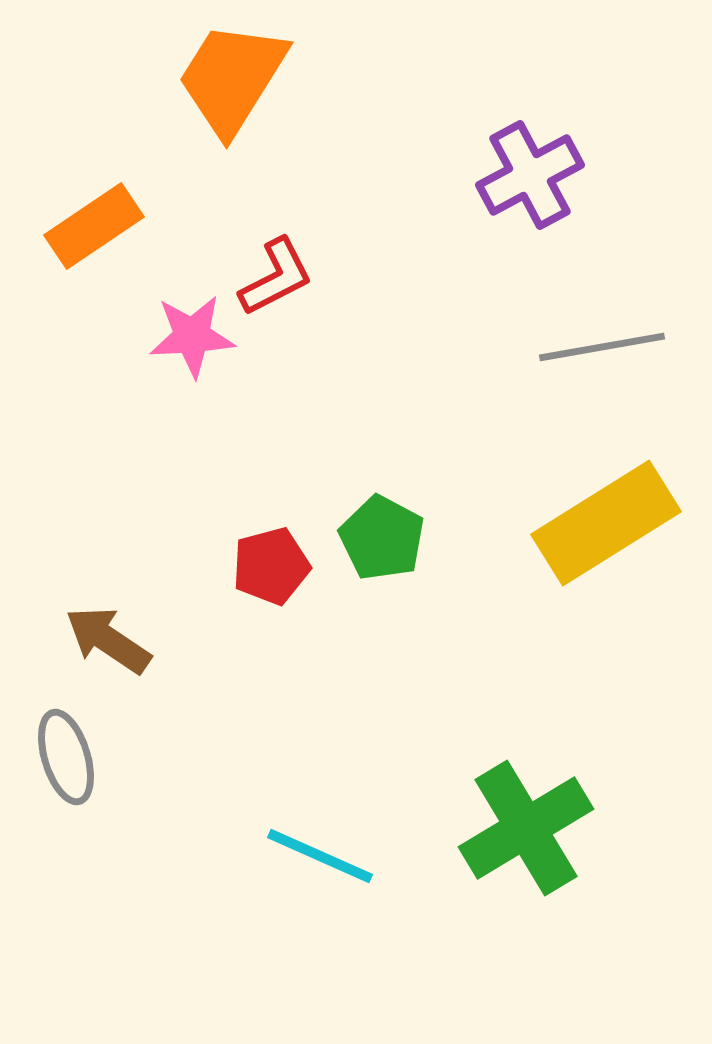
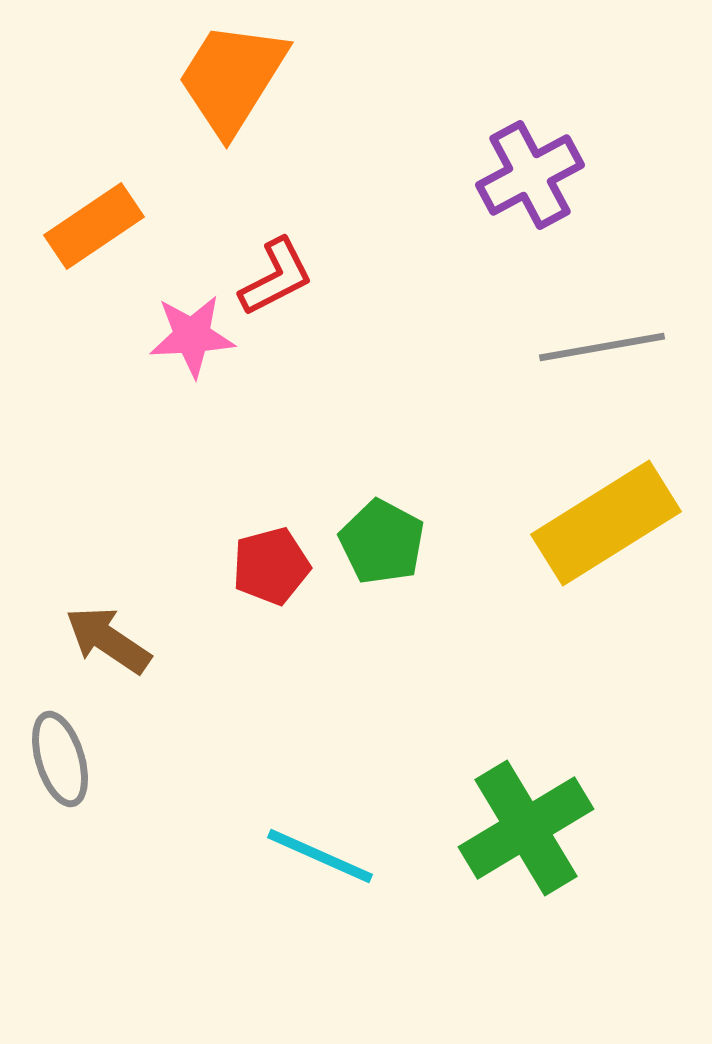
green pentagon: moved 4 px down
gray ellipse: moved 6 px left, 2 px down
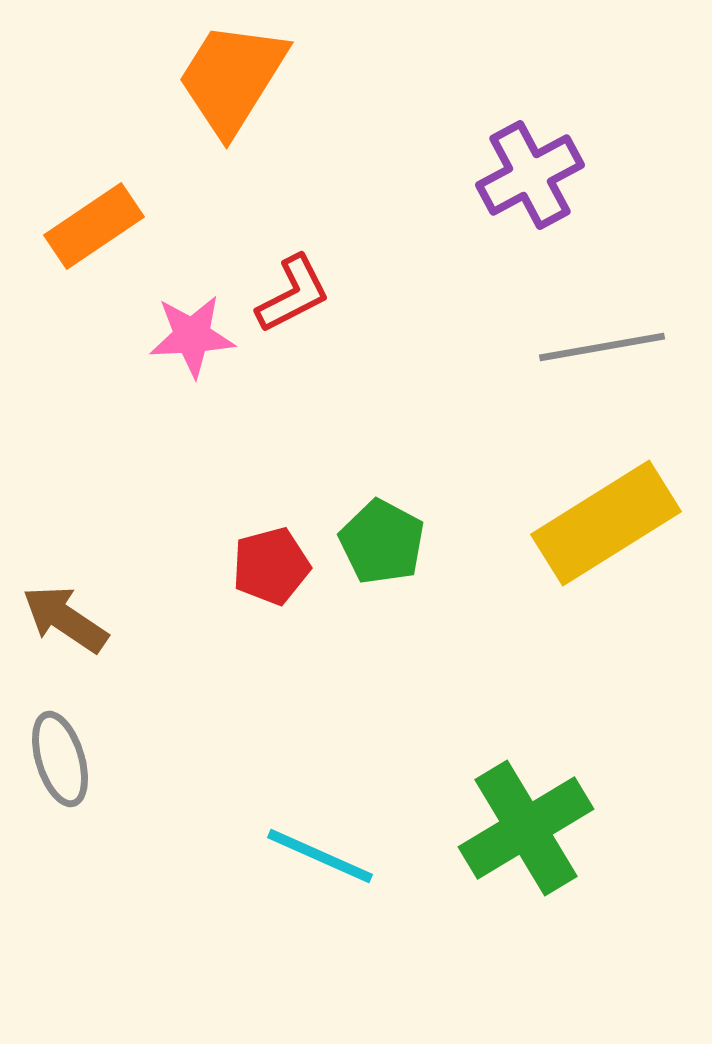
red L-shape: moved 17 px right, 17 px down
brown arrow: moved 43 px left, 21 px up
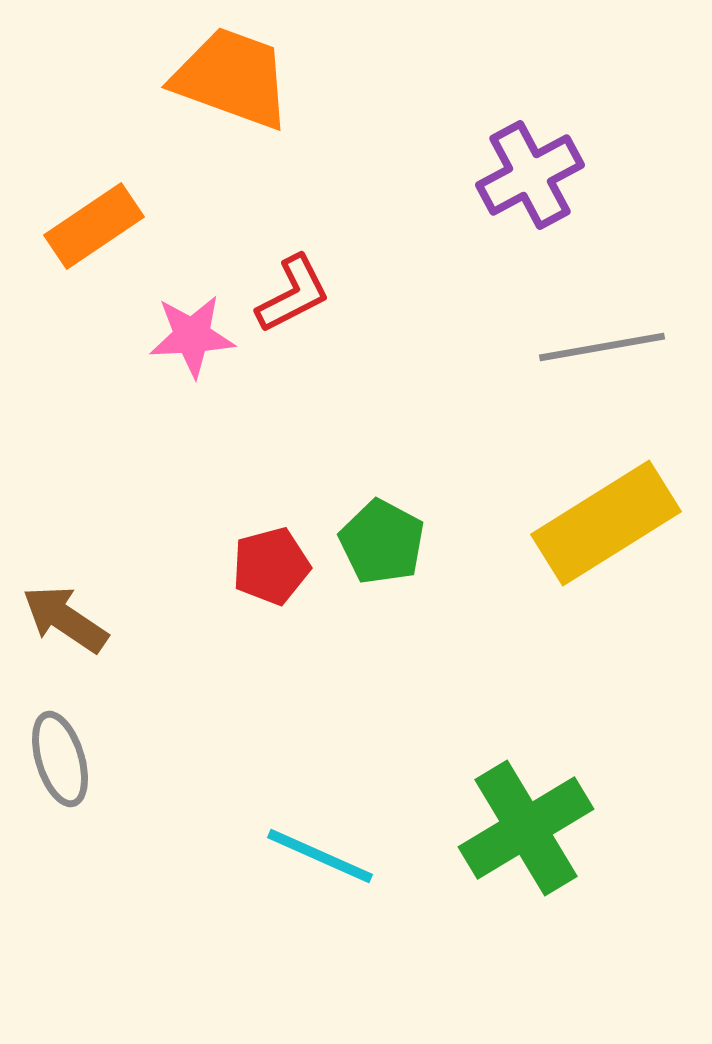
orange trapezoid: rotated 78 degrees clockwise
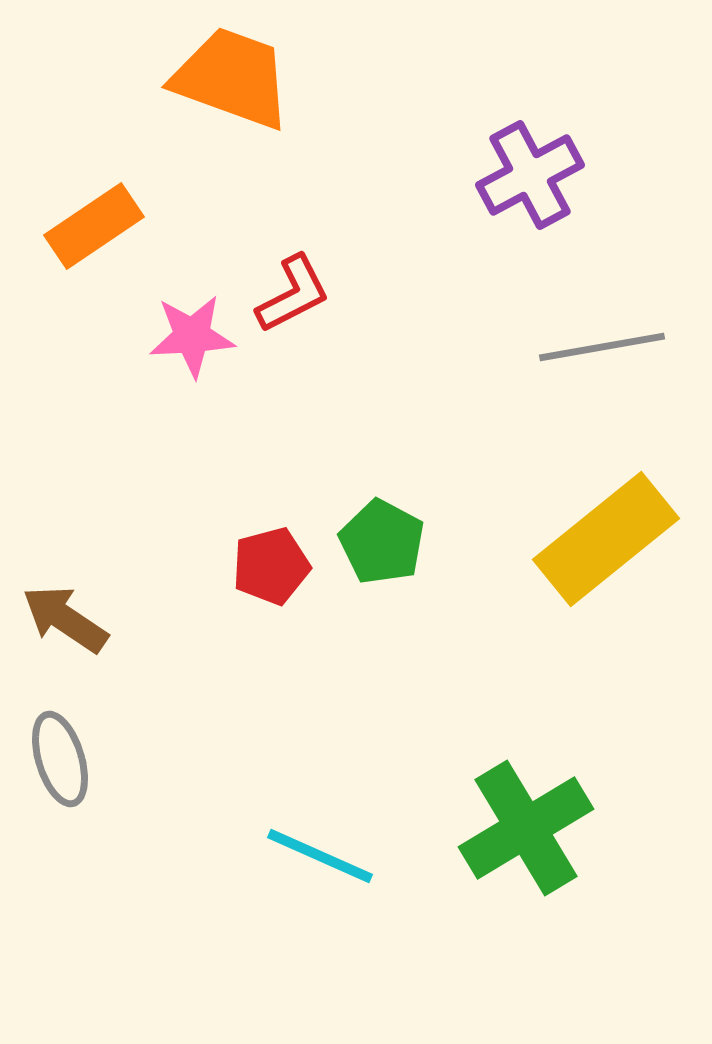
yellow rectangle: moved 16 px down; rotated 7 degrees counterclockwise
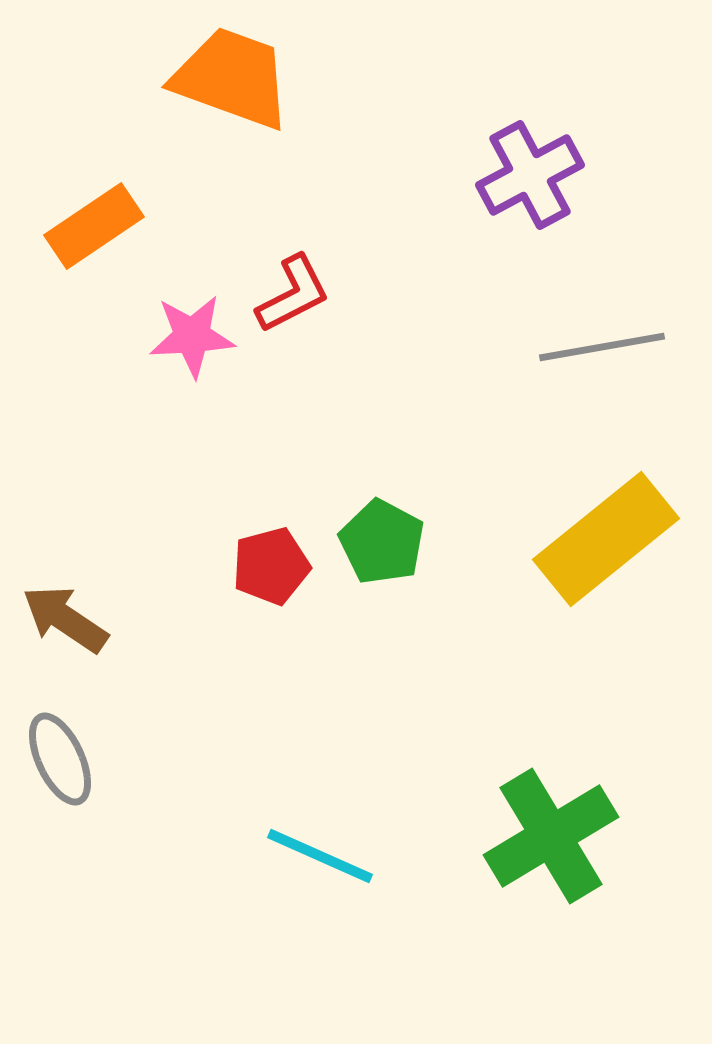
gray ellipse: rotated 8 degrees counterclockwise
green cross: moved 25 px right, 8 px down
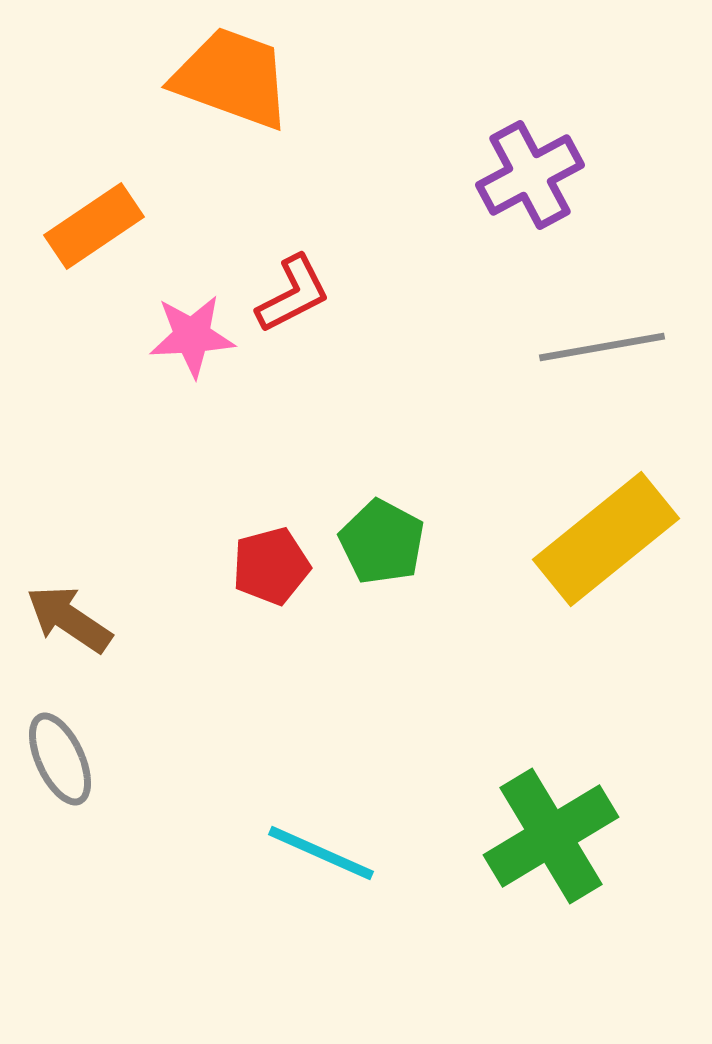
brown arrow: moved 4 px right
cyan line: moved 1 px right, 3 px up
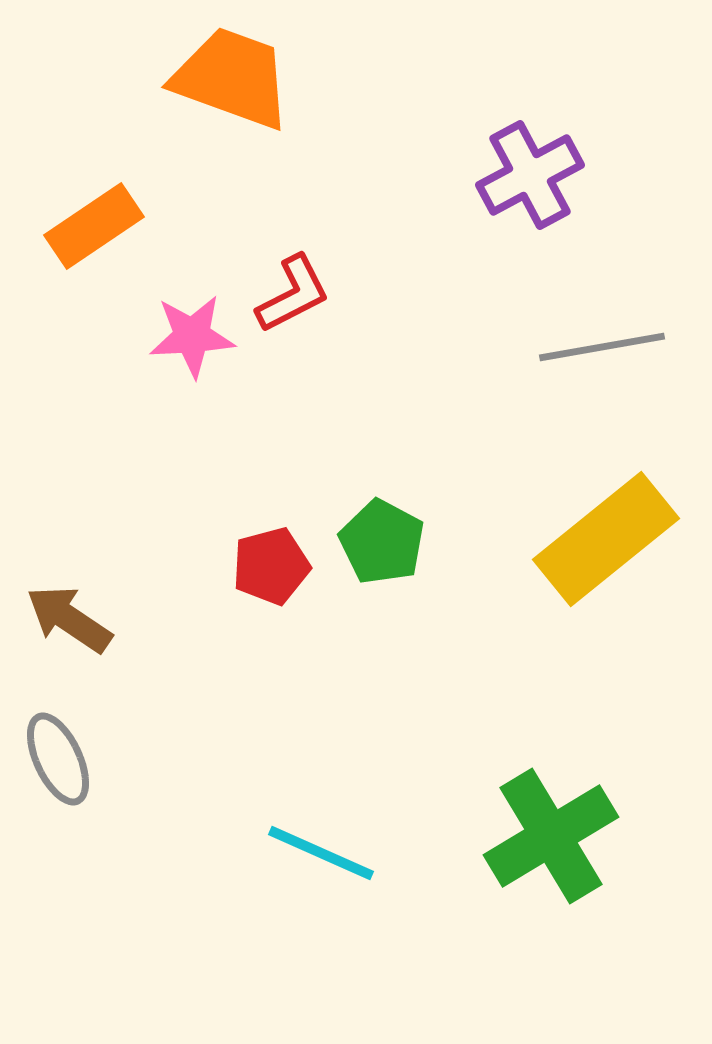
gray ellipse: moved 2 px left
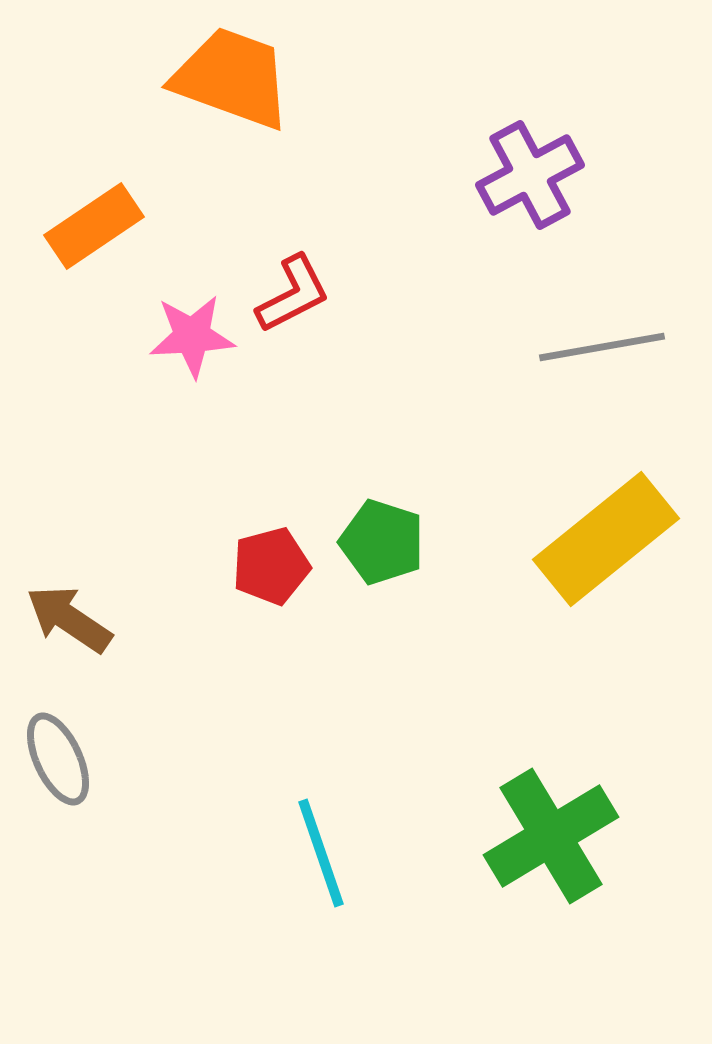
green pentagon: rotated 10 degrees counterclockwise
cyan line: rotated 47 degrees clockwise
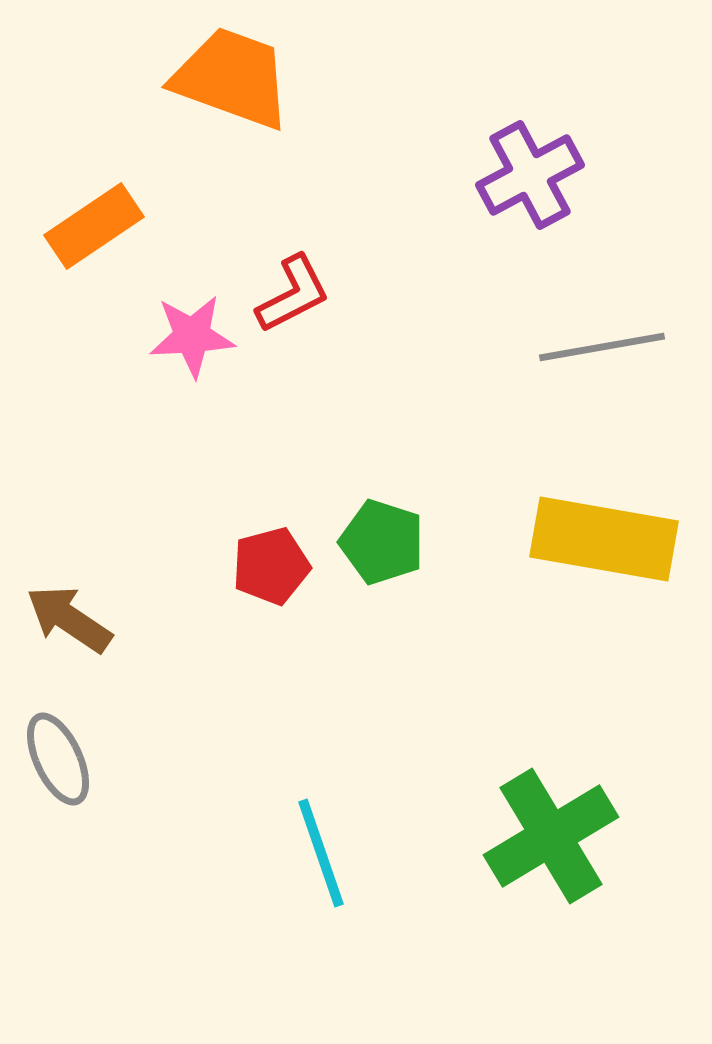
yellow rectangle: moved 2 px left; rotated 49 degrees clockwise
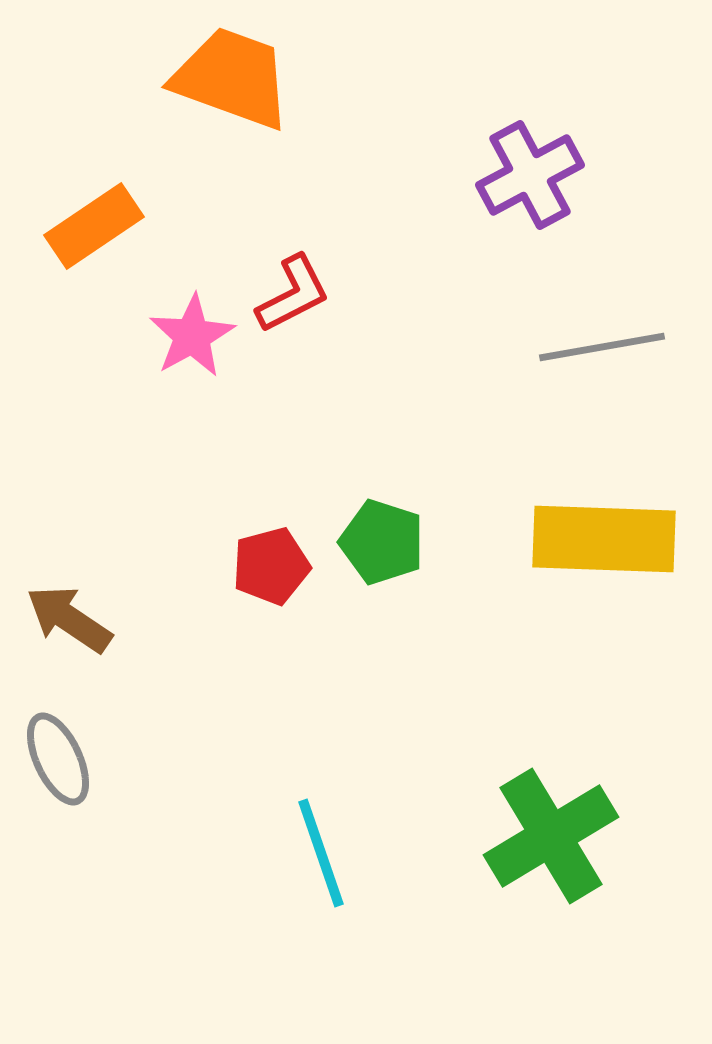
pink star: rotated 26 degrees counterclockwise
yellow rectangle: rotated 8 degrees counterclockwise
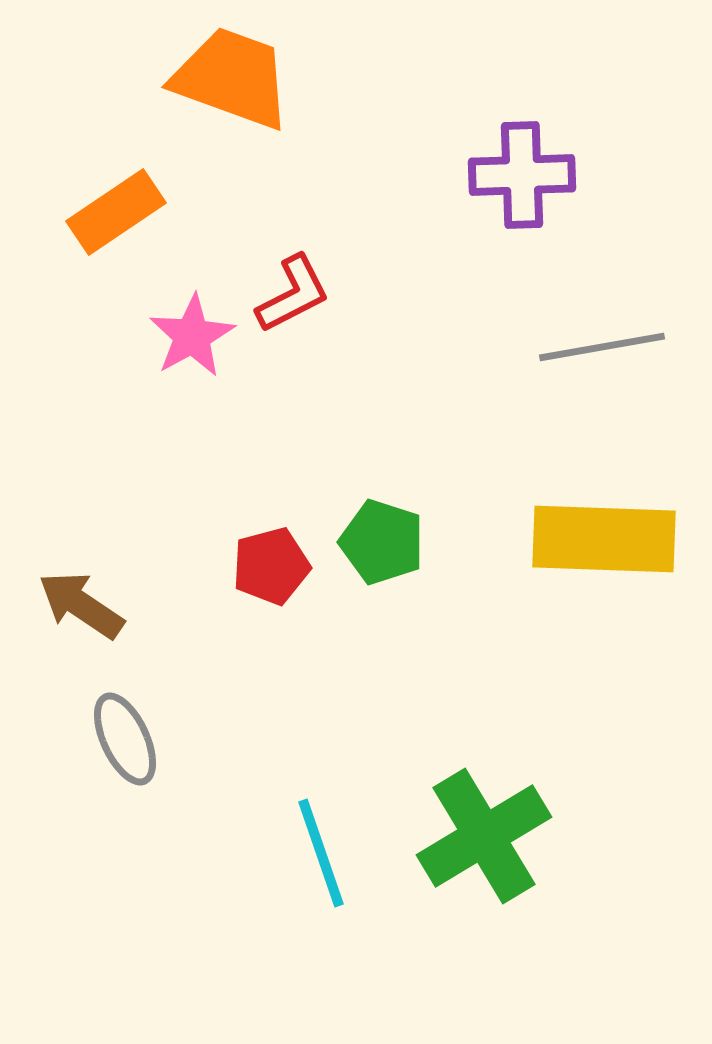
purple cross: moved 8 px left; rotated 26 degrees clockwise
orange rectangle: moved 22 px right, 14 px up
brown arrow: moved 12 px right, 14 px up
gray ellipse: moved 67 px right, 20 px up
green cross: moved 67 px left
